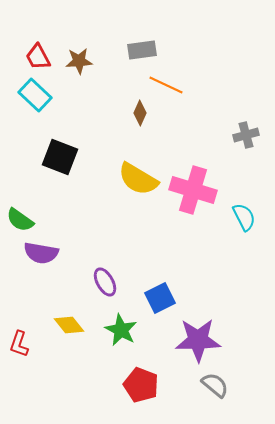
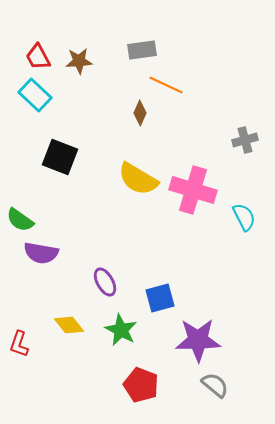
gray cross: moved 1 px left, 5 px down
blue square: rotated 12 degrees clockwise
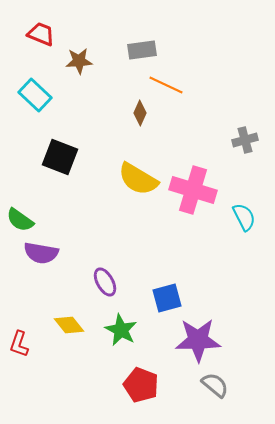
red trapezoid: moved 3 px right, 23 px up; rotated 140 degrees clockwise
blue square: moved 7 px right
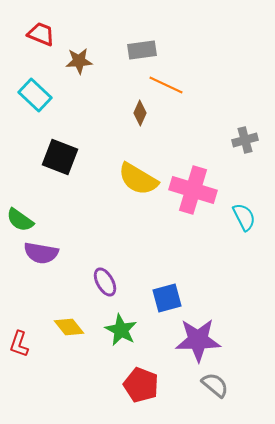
yellow diamond: moved 2 px down
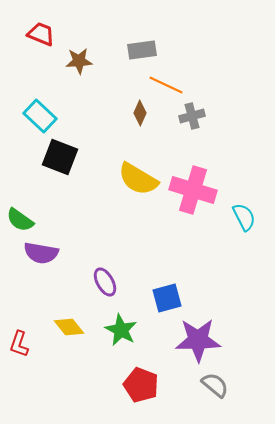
cyan rectangle: moved 5 px right, 21 px down
gray cross: moved 53 px left, 24 px up
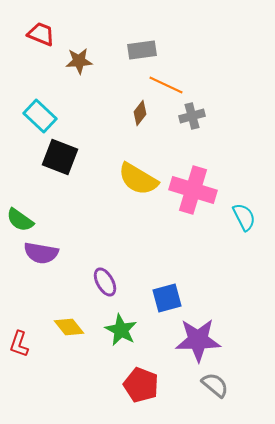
brown diamond: rotated 15 degrees clockwise
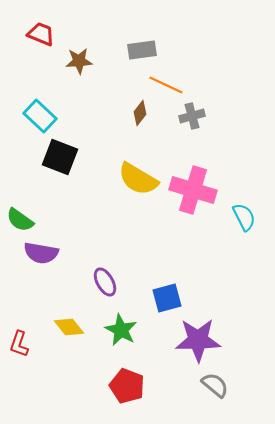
red pentagon: moved 14 px left, 1 px down
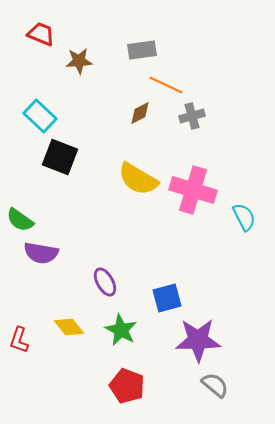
brown diamond: rotated 25 degrees clockwise
red L-shape: moved 4 px up
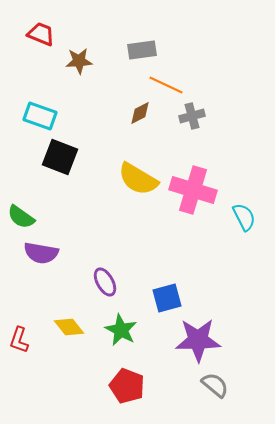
cyan rectangle: rotated 24 degrees counterclockwise
green semicircle: moved 1 px right, 3 px up
